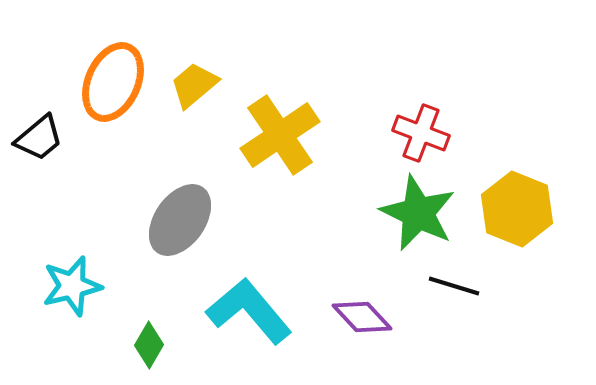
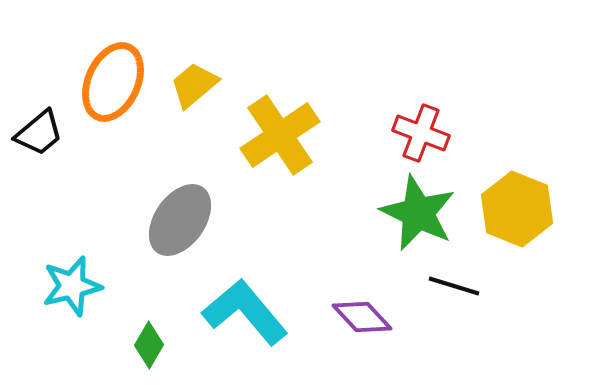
black trapezoid: moved 5 px up
cyan L-shape: moved 4 px left, 1 px down
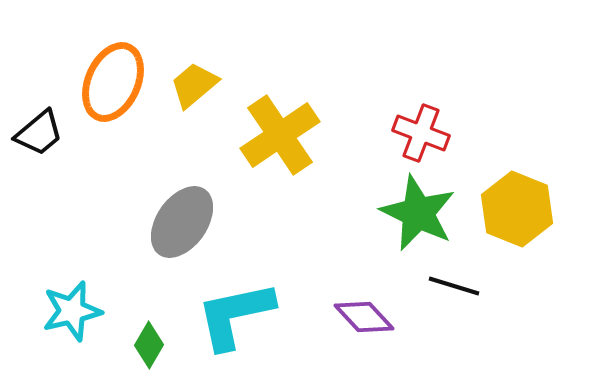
gray ellipse: moved 2 px right, 2 px down
cyan star: moved 25 px down
cyan L-shape: moved 10 px left, 3 px down; rotated 62 degrees counterclockwise
purple diamond: moved 2 px right
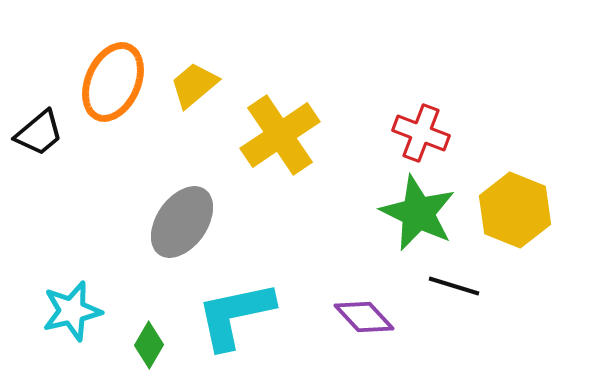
yellow hexagon: moved 2 px left, 1 px down
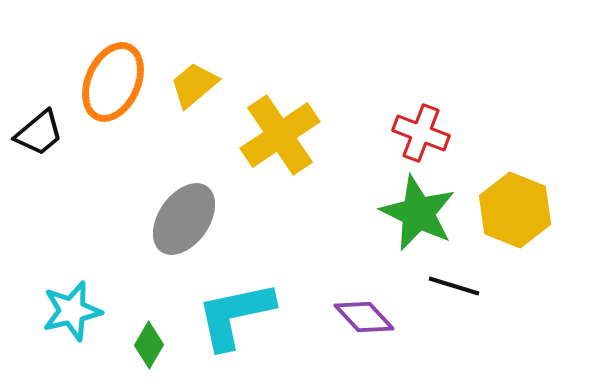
gray ellipse: moved 2 px right, 3 px up
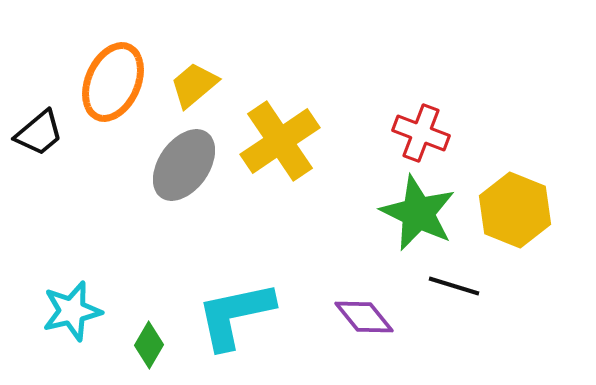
yellow cross: moved 6 px down
gray ellipse: moved 54 px up
purple diamond: rotated 4 degrees clockwise
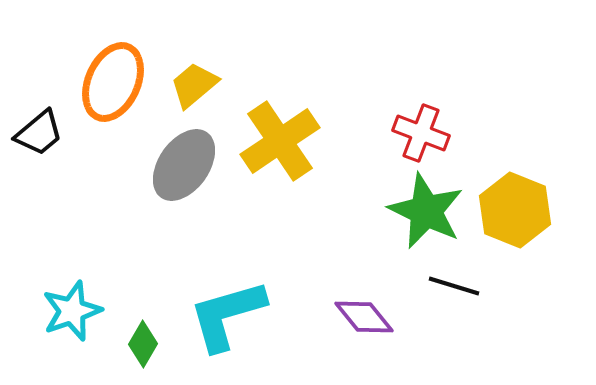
green star: moved 8 px right, 2 px up
cyan star: rotated 6 degrees counterclockwise
cyan L-shape: moved 8 px left; rotated 4 degrees counterclockwise
green diamond: moved 6 px left, 1 px up
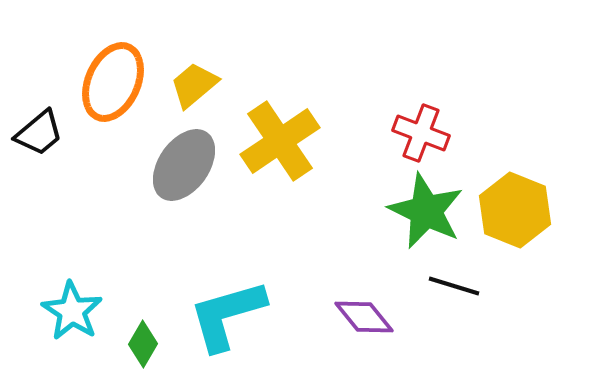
cyan star: rotated 20 degrees counterclockwise
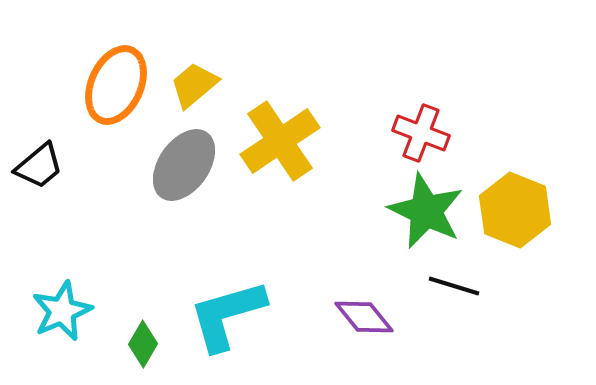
orange ellipse: moved 3 px right, 3 px down
black trapezoid: moved 33 px down
cyan star: moved 10 px left; rotated 16 degrees clockwise
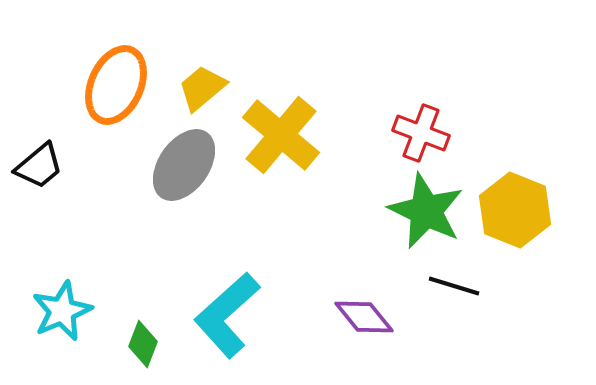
yellow trapezoid: moved 8 px right, 3 px down
yellow cross: moved 1 px right, 6 px up; rotated 16 degrees counterclockwise
cyan L-shape: rotated 26 degrees counterclockwise
green diamond: rotated 9 degrees counterclockwise
